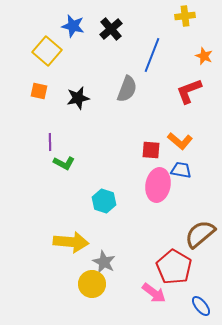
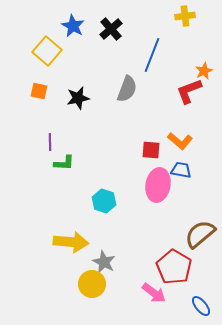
blue star: rotated 15 degrees clockwise
orange star: moved 15 px down; rotated 24 degrees clockwise
green L-shape: rotated 25 degrees counterclockwise
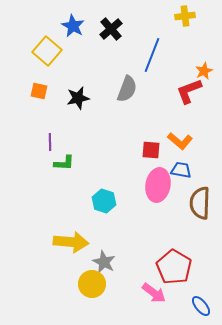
brown semicircle: moved 31 px up; rotated 48 degrees counterclockwise
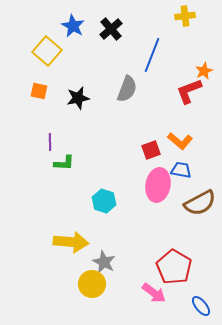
red square: rotated 24 degrees counterclockwise
brown semicircle: rotated 120 degrees counterclockwise
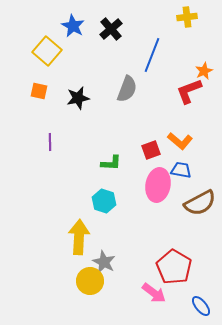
yellow cross: moved 2 px right, 1 px down
green L-shape: moved 47 px right
yellow arrow: moved 8 px right, 5 px up; rotated 92 degrees counterclockwise
yellow circle: moved 2 px left, 3 px up
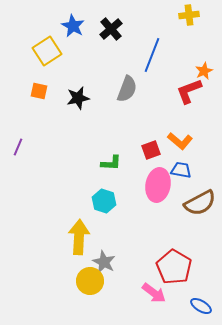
yellow cross: moved 2 px right, 2 px up
yellow square: rotated 16 degrees clockwise
purple line: moved 32 px left, 5 px down; rotated 24 degrees clockwise
blue ellipse: rotated 20 degrees counterclockwise
